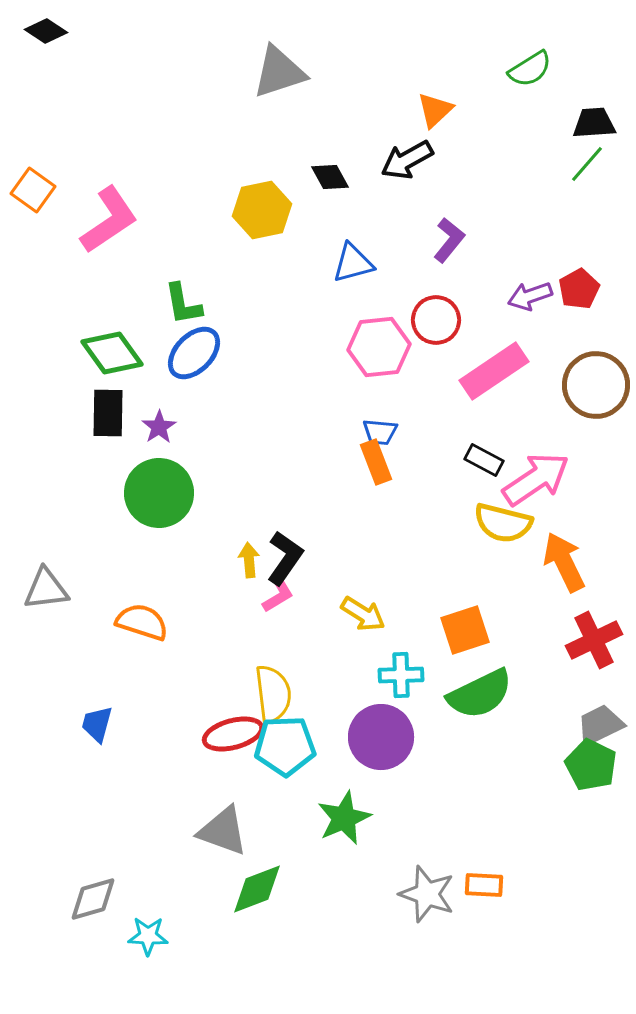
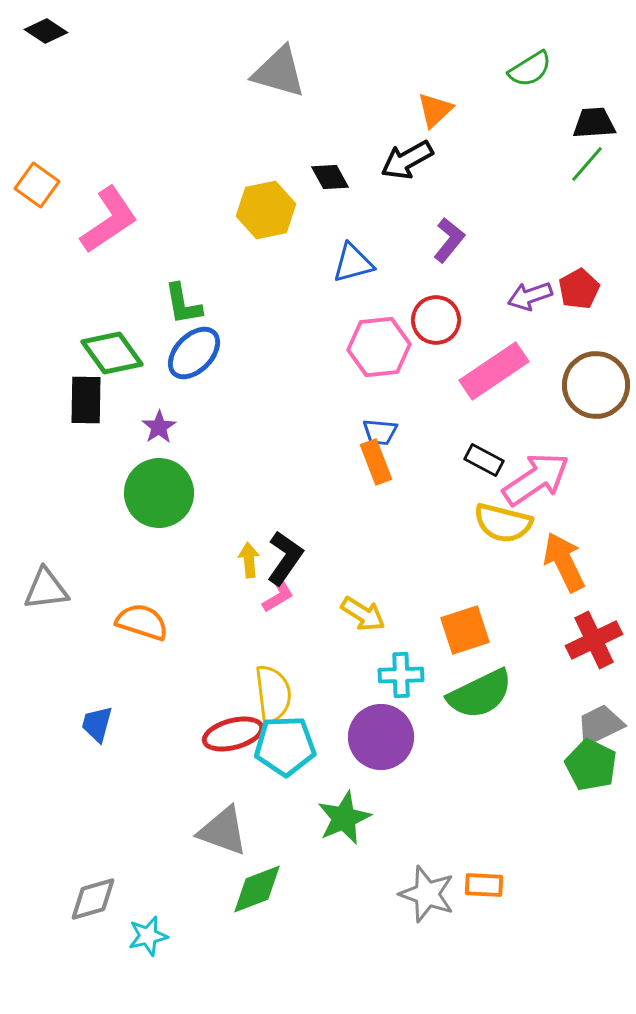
gray triangle at (279, 72): rotated 34 degrees clockwise
orange square at (33, 190): moved 4 px right, 5 px up
yellow hexagon at (262, 210): moved 4 px right
black rectangle at (108, 413): moved 22 px left, 13 px up
cyan star at (148, 936): rotated 15 degrees counterclockwise
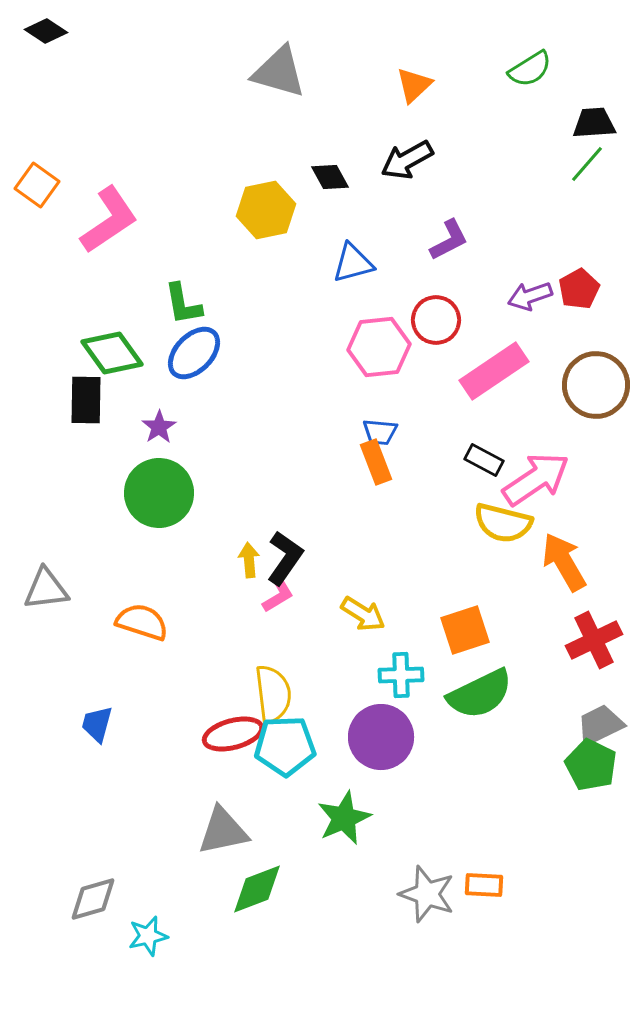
orange triangle at (435, 110): moved 21 px left, 25 px up
purple L-shape at (449, 240): rotated 24 degrees clockwise
orange arrow at (564, 562): rotated 4 degrees counterclockwise
gray triangle at (223, 831): rotated 32 degrees counterclockwise
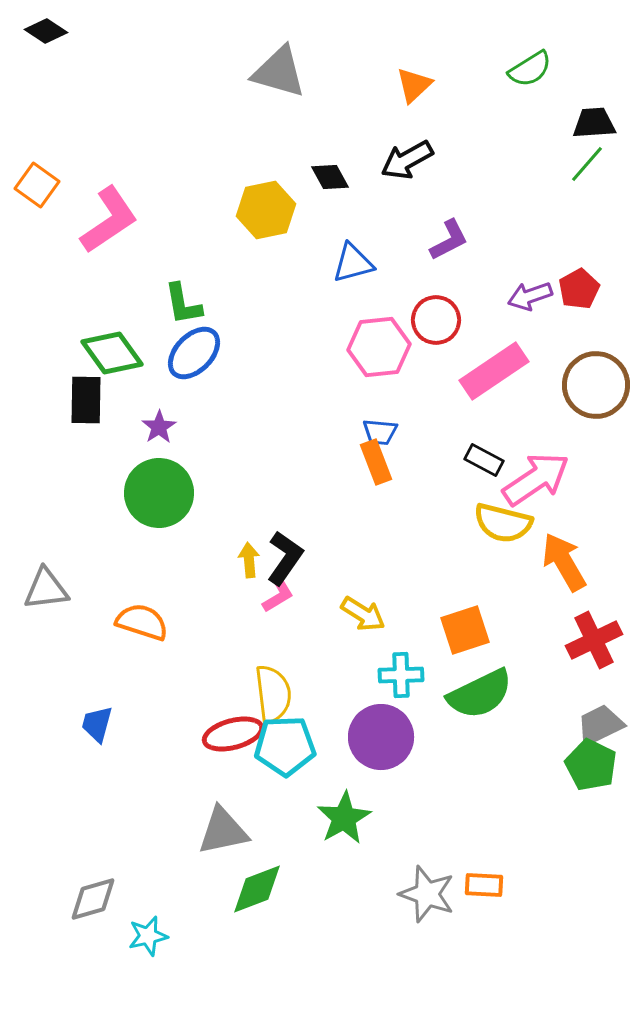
green star at (344, 818): rotated 6 degrees counterclockwise
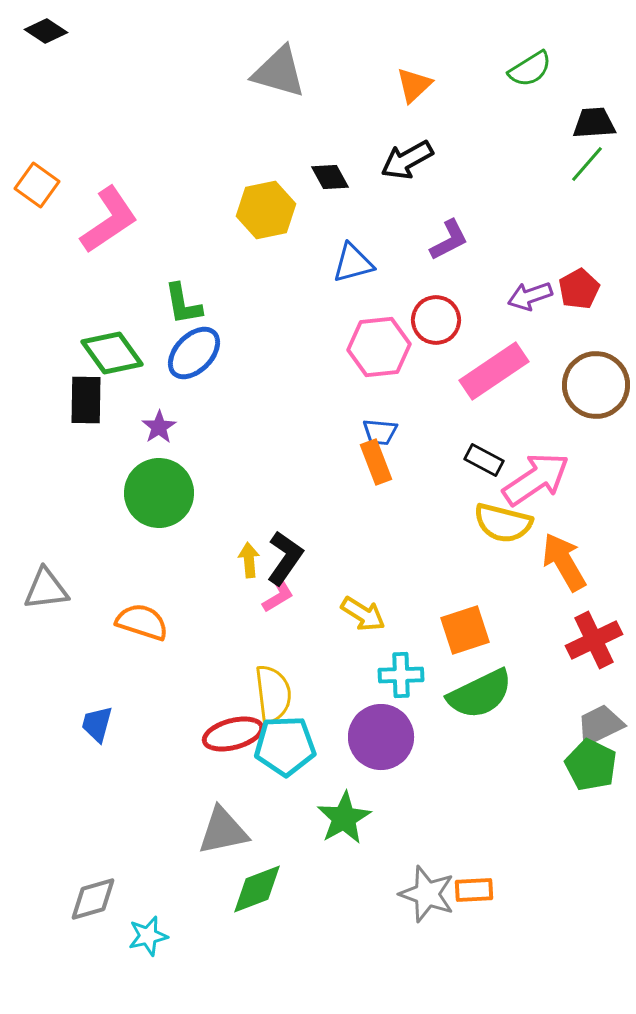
orange rectangle at (484, 885): moved 10 px left, 5 px down; rotated 6 degrees counterclockwise
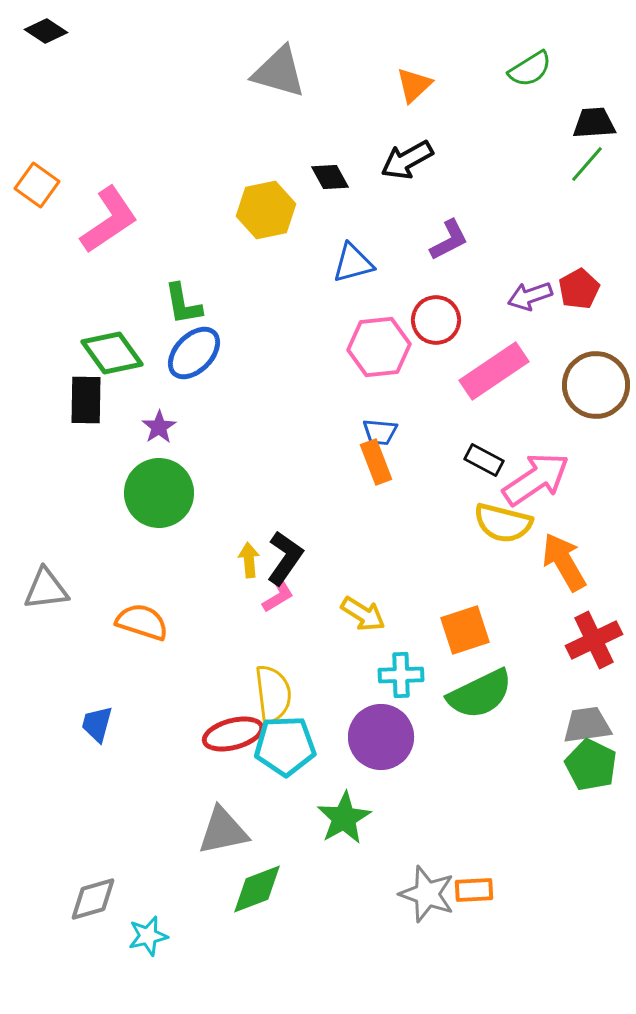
gray trapezoid at (600, 725): moved 13 px left; rotated 18 degrees clockwise
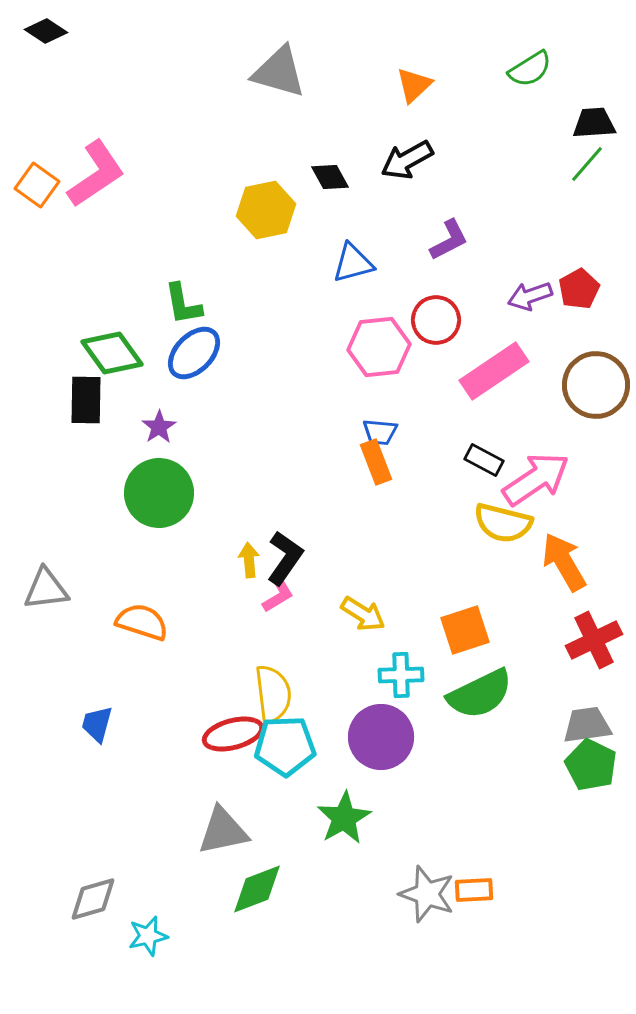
pink L-shape at (109, 220): moved 13 px left, 46 px up
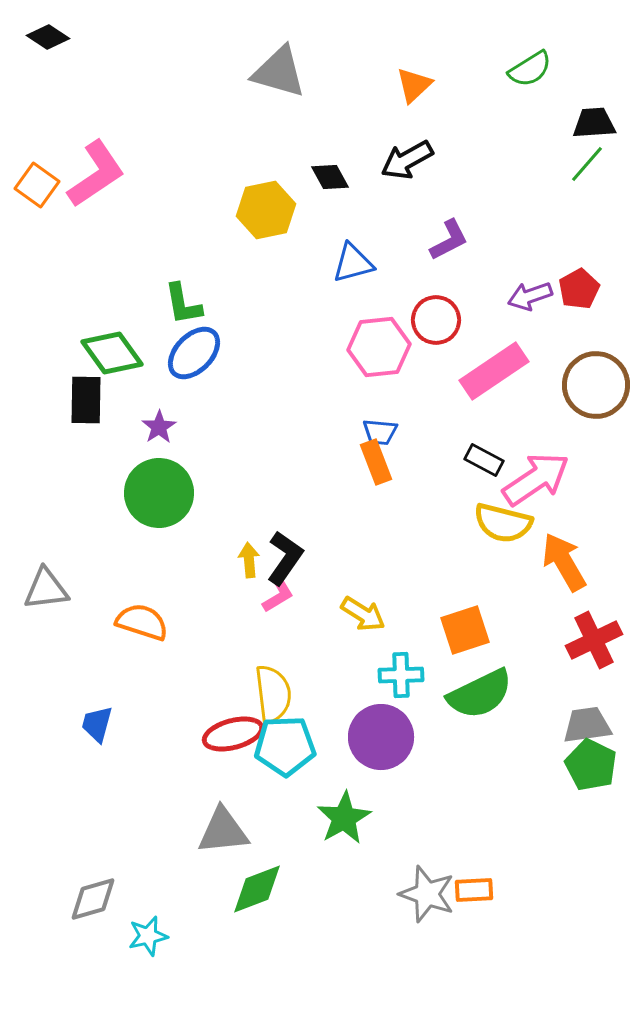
black diamond at (46, 31): moved 2 px right, 6 px down
gray triangle at (223, 831): rotated 6 degrees clockwise
